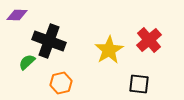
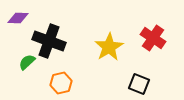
purple diamond: moved 1 px right, 3 px down
red cross: moved 4 px right, 2 px up; rotated 15 degrees counterclockwise
yellow star: moved 3 px up
black square: rotated 15 degrees clockwise
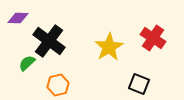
black cross: rotated 16 degrees clockwise
green semicircle: moved 1 px down
orange hexagon: moved 3 px left, 2 px down
